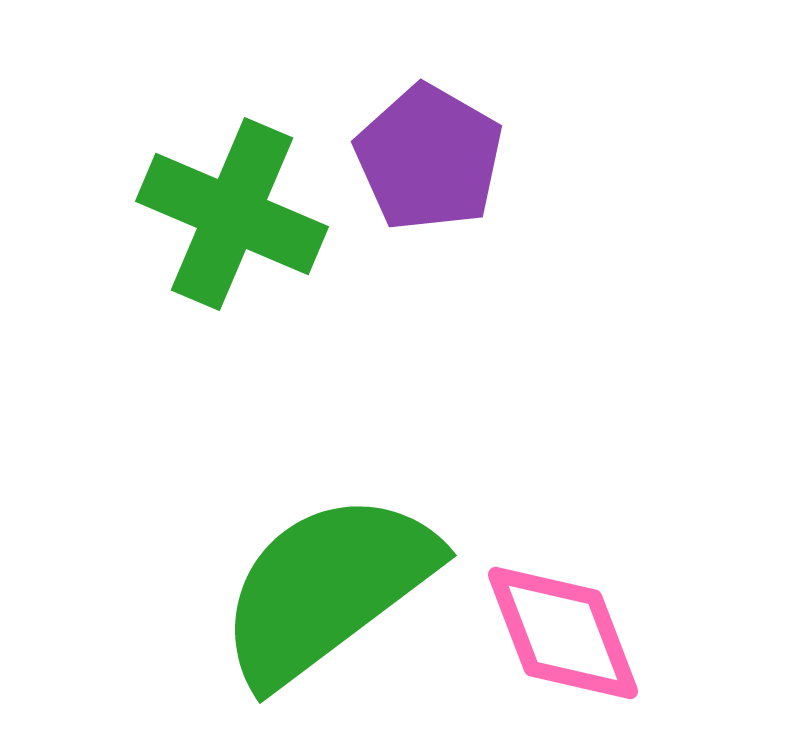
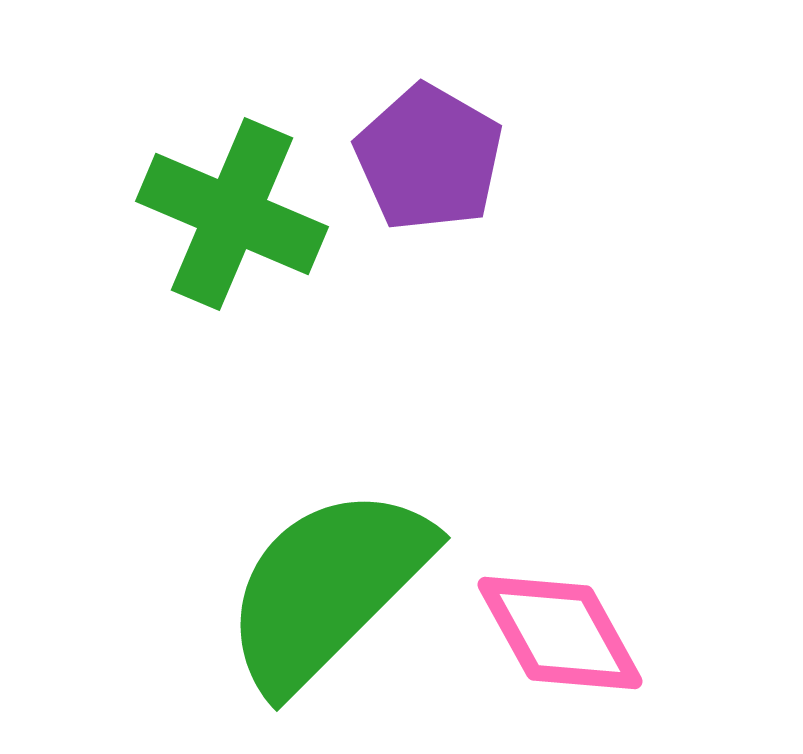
green semicircle: rotated 8 degrees counterclockwise
pink diamond: moved 3 px left; rotated 8 degrees counterclockwise
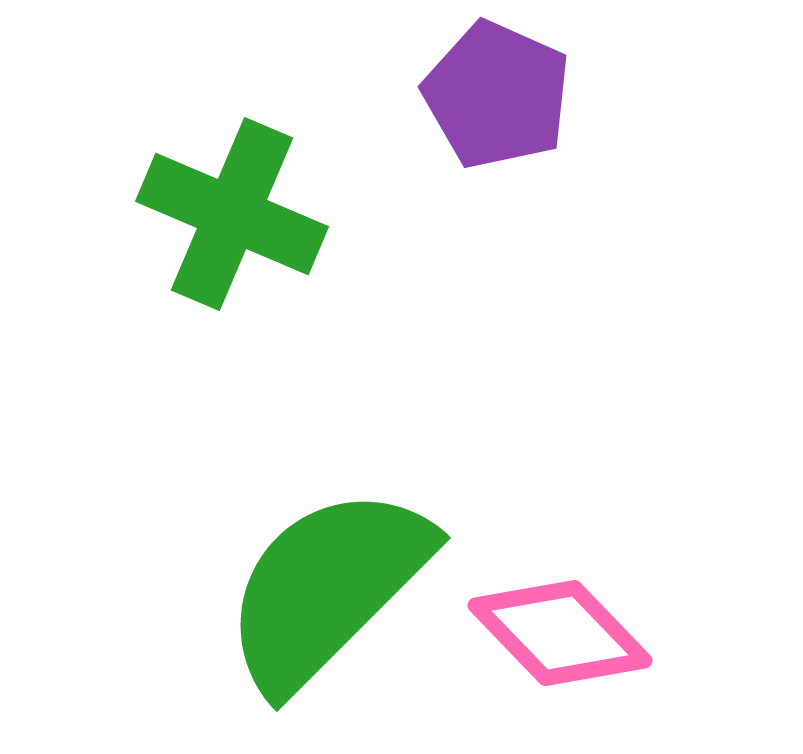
purple pentagon: moved 68 px right, 63 px up; rotated 6 degrees counterclockwise
pink diamond: rotated 15 degrees counterclockwise
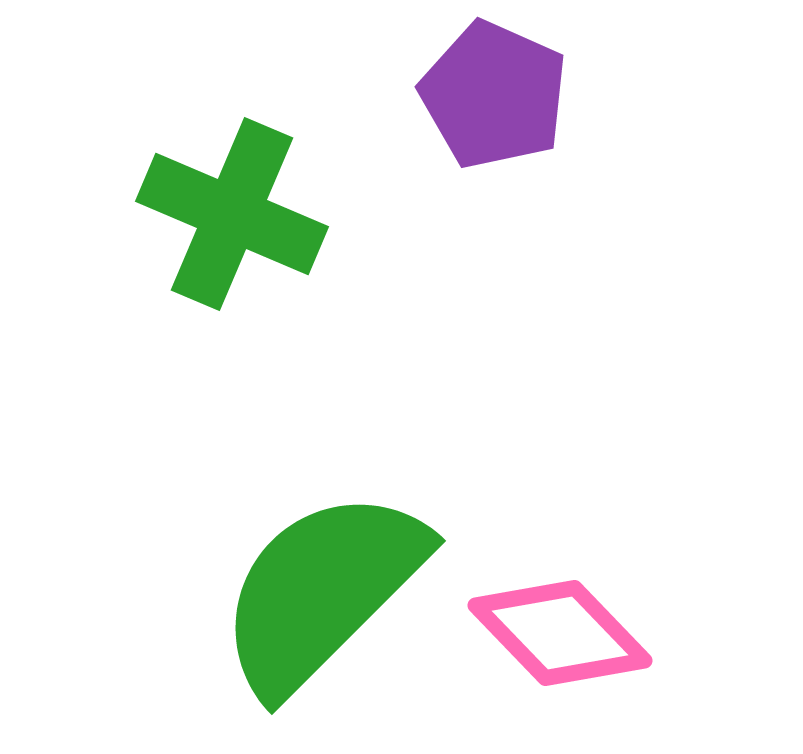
purple pentagon: moved 3 px left
green semicircle: moved 5 px left, 3 px down
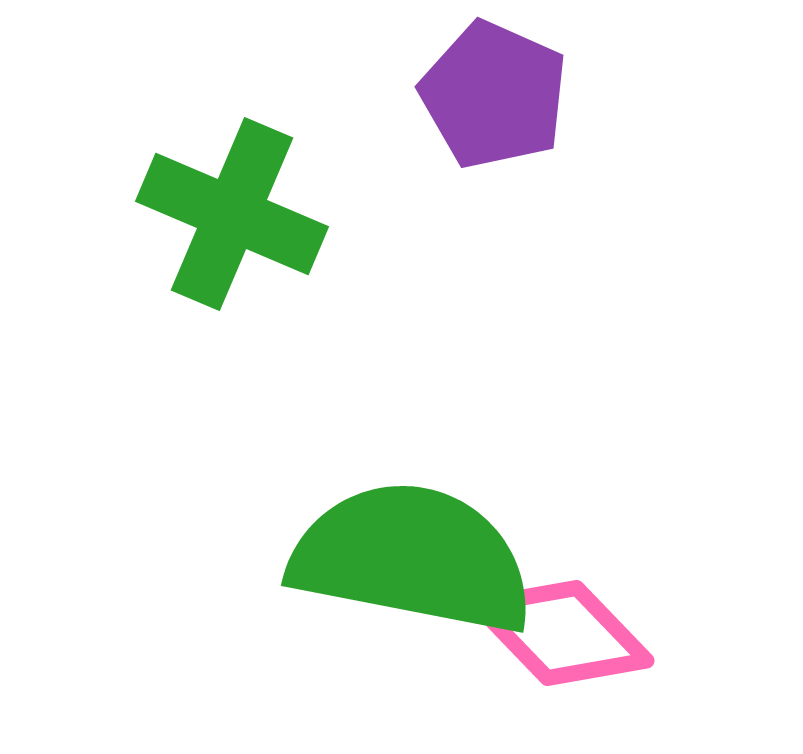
green semicircle: moved 90 px right, 33 px up; rotated 56 degrees clockwise
pink diamond: moved 2 px right
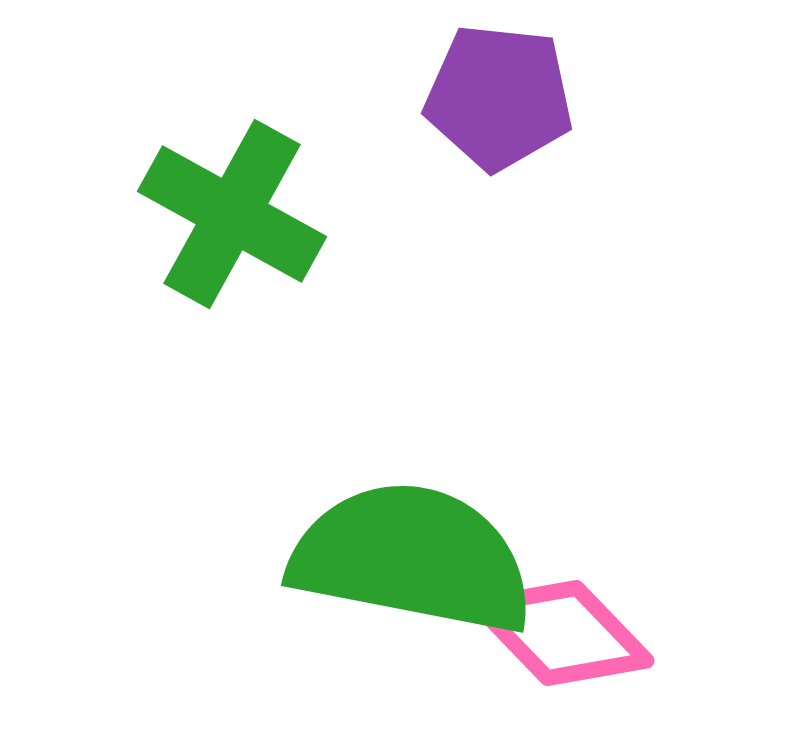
purple pentagon: moved 5 px right, 2 px down; rotated 18 degrees counterclockwise
green cross: rotated 6 degrees clockwise
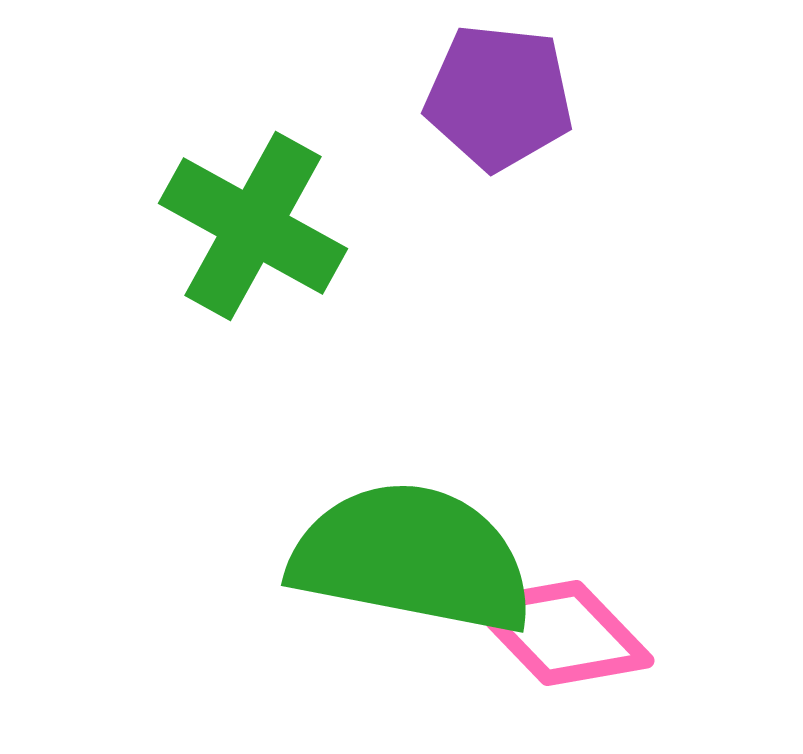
green cross: moved 21 px right, 12 px down
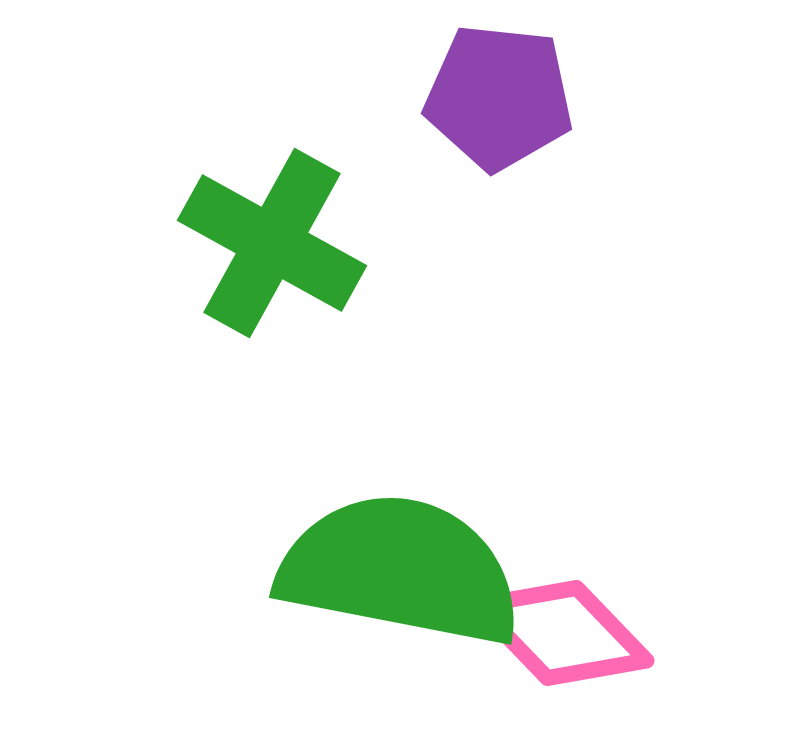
green cross: moved 19 px right, 17 px down
green semicircle: moved 12 px left, 12 px down
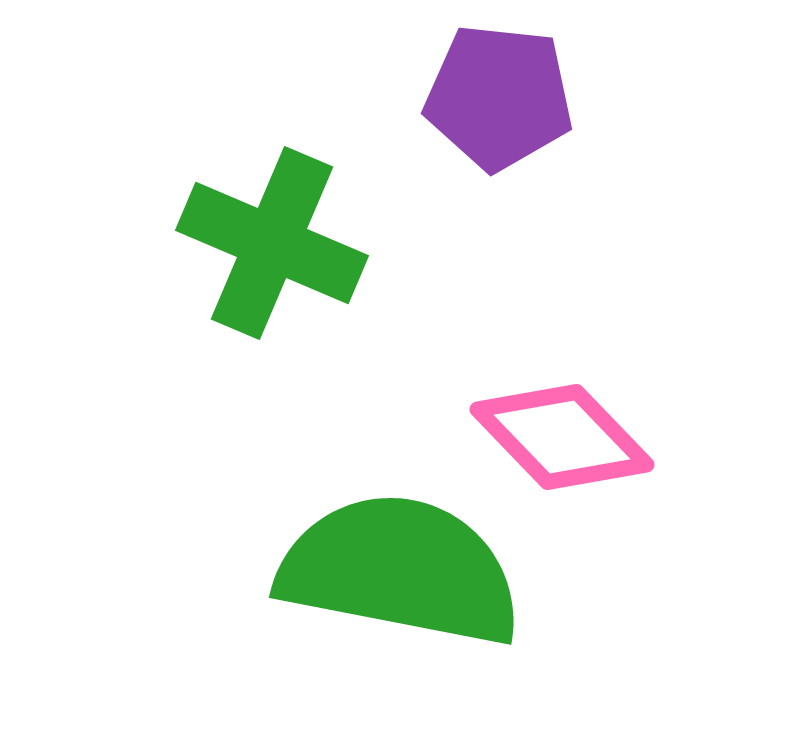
green cross: rotated 6 degrees counterclockwise
pink diamond: moved 196 px up
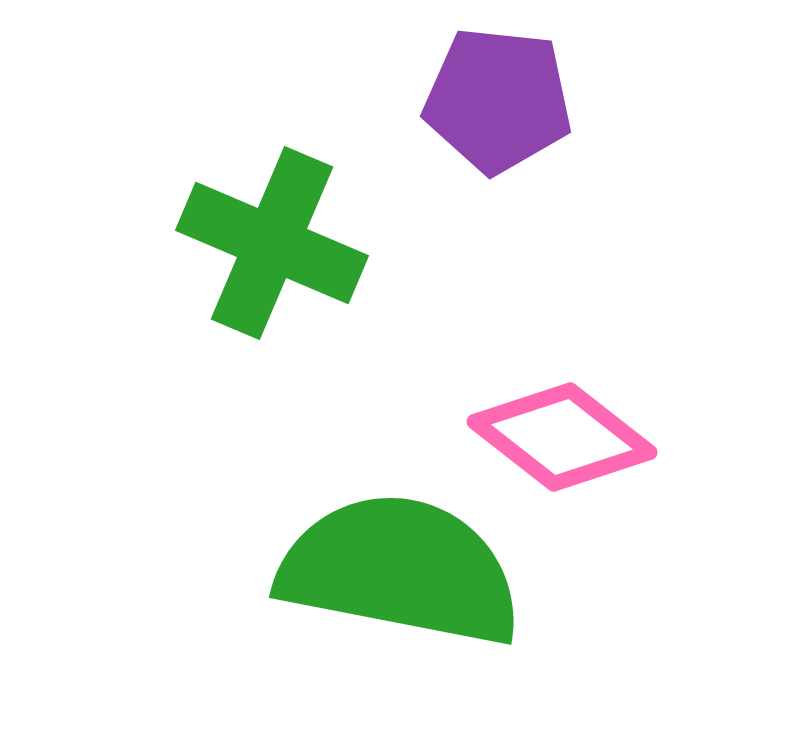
purple pentagon: moved 1 px left, 3 px down
pink diamond: rotated 8 degrees counterclockwise
